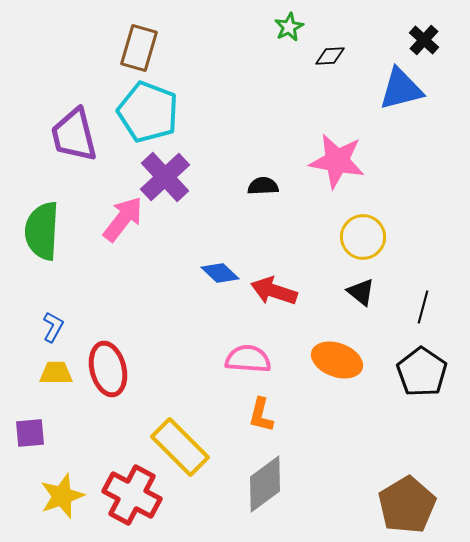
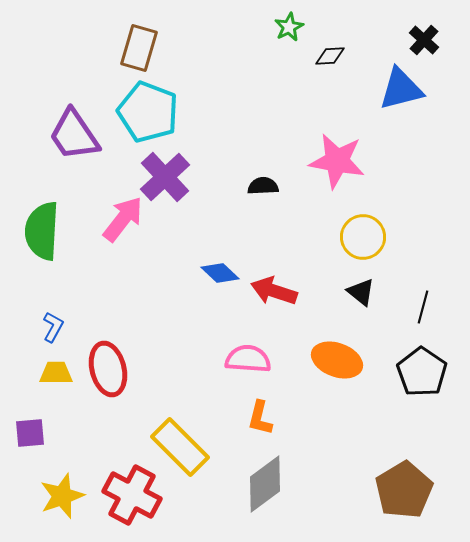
purple trapezoid: rotated 20 degrees counterclockwise
orange L-shape: moved 1 px left, 3 px down
brown pentagon: moved 3 px left, 15 px up
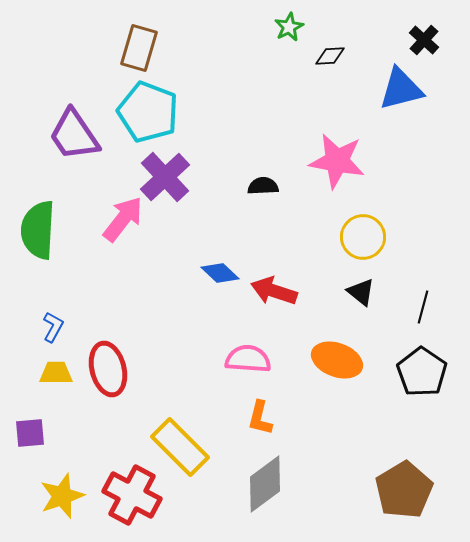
green semicircle: moved 4 px left, 1 px up
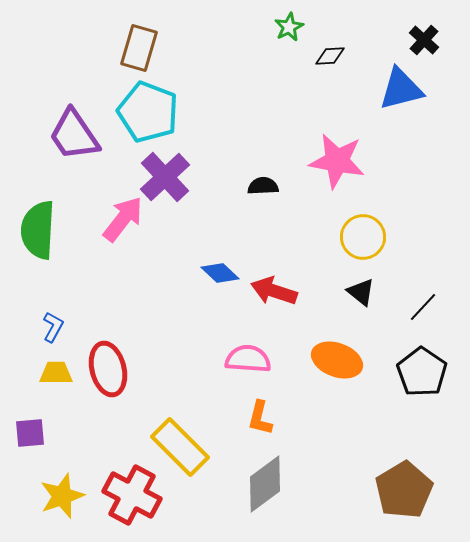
black line: rotated 28 degrees clockwise
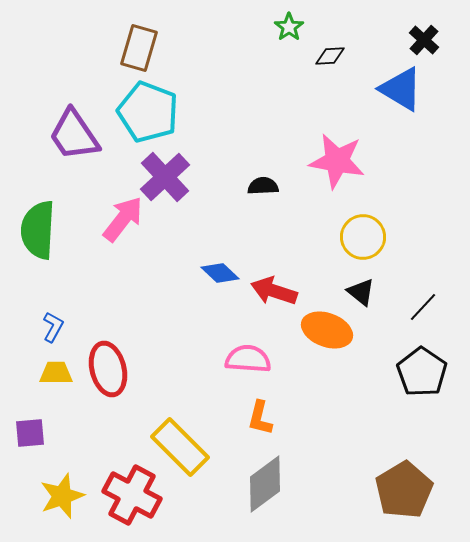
green star: rotated 8 degrees counterclockwise
blue triangle: rotated 45 degrees clockwise
orange ellipse: moved 10 px left, 30 px up
